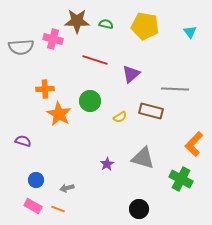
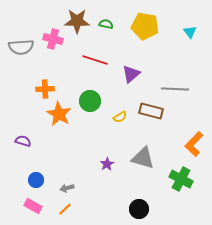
orange line: moved 7 px right; rotated 64 degrees counterclockwise
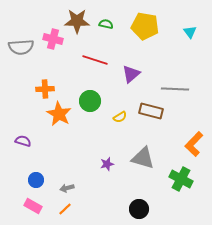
purple star: rotated 16 degrees clockwise
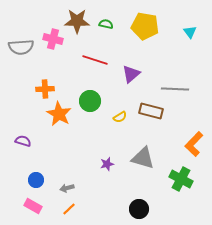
orange line: moved 4 px right
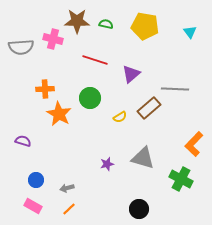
green circle: moved 3 px up
brown rectangle: moved 2 px left, 3 px up; rotated 55 degrees counterclockwise
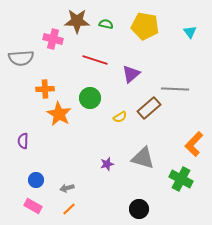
gray semicircle: moved 11 px down
purple semicircle: rotated 105 degrees counterclockwise
